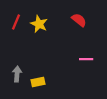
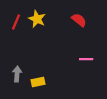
yellow star: moved 2 px left, 5 px up
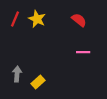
red line: moved 1 px left, 3 px up
pink line: moved 3 px left, 7 px up
yellow rectangle: rotated 32 degrees counterclockwise
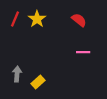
yellow star: rotated 12 degrees clockwise
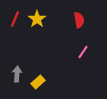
red semicircle: rotated 42 degrees clockwise
pink line: rotated 56 degrees counterclockwise
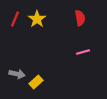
red semicircle: moved 1 px right, 2 px up
pink line: rotated 40 degrees clockwise
gray arrow: rotated 98 degrees clockwise
yellow rectangle: moved 2 px left
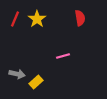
pink line: moved 20 px left, 4 px down
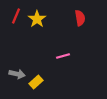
red line: moved 1 px right, 3 px up
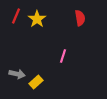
pink line: rotated 56 degrees counterclockwise
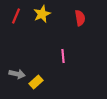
yellow star: moved 5 px right, 5 px up; rotated 12 degrees clockwise
pink line: rotated 24 degrees counterclockwise
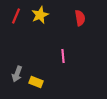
yellow star: moved 2 px left, 1 px down
gray arrow: rotated 98 degrees clockwise
yellow rectangle: rotated 64 degrees clockwise
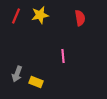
yellow star: rotated 12 degrees clockwise
